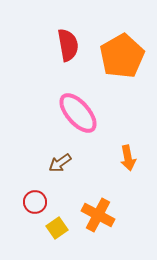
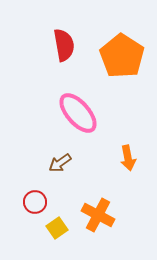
red semicircle: moved 4 px left
orange pentagon: rotated 9 degrees counterclockwise
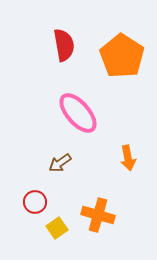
orange cross: rotated 12 degrees counterclockwise
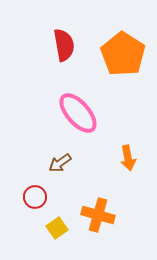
orange pentagon: moved 1 px right, 2 px up
red circle: moved 5 px up
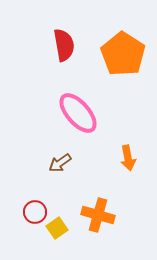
red circle: moved 15 px down
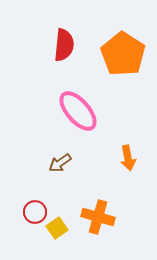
red semicircle: rotated 16 degrees clockwise
pink ellipse: moved 2 px up
orange cross: moved 2 px down
